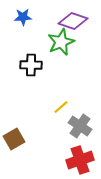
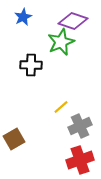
blue star: rotated 24 degrees counterclockwise
gray cross: rotated 30 degrees clockwise
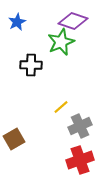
blue star: moved 6 px left, 5 px down
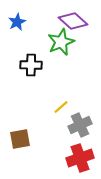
purple diamond: rotated 24 degrees clockwise
gray cross: moved 1 px up
brown square: moved 6 px right; rotated 20 degrees clockwise
red cross: moved 2 px up
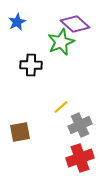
purple diamond: moved 2 px right, 3 px down
brown square: moved 7 px up
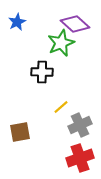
green star: moved 1 px down
black cross: moved 11 px right, 7 px down
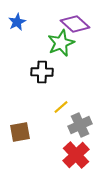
red cross: moved 4 px left, 3 px up; rotated 24 degrees counterclockwise
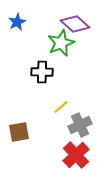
brown square: moved 1 px left
